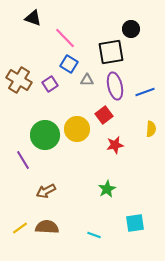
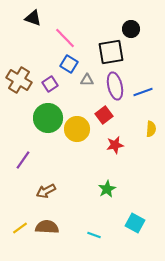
blue line: moved 2 px left
green circle: moved 3 px right, 17 px up
purple line: rotated 66 degrees clockwise
cyan square: rotated 36 degrees clockwise
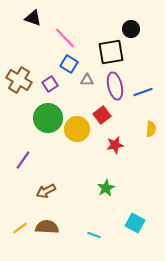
red square: moved 2 px left
green star: moved 1 px left, 1 px up
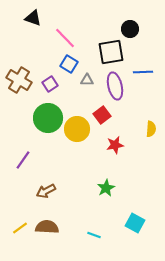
black circle: moved 1 px left
blue line: moved 20 px up; rotated 18 degrees clockwise
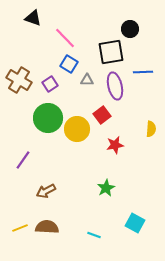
yellow line: rotated 14 degrees clockwise
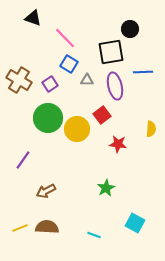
red star: moved 3 px right, 1 px up; rotated 18 degrees clockwise
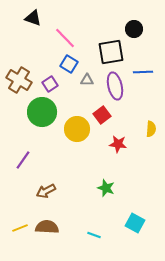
black circle: moved 4 px right
green circle: moved 6 px left, 6 px up
green star: rotated 24 degrees counterclockwise
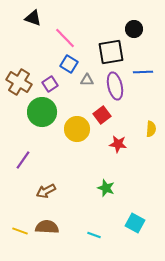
brown cross: moved 2 px down
yellow line: moved 3 px down; rotated 42 degrees clockwise
